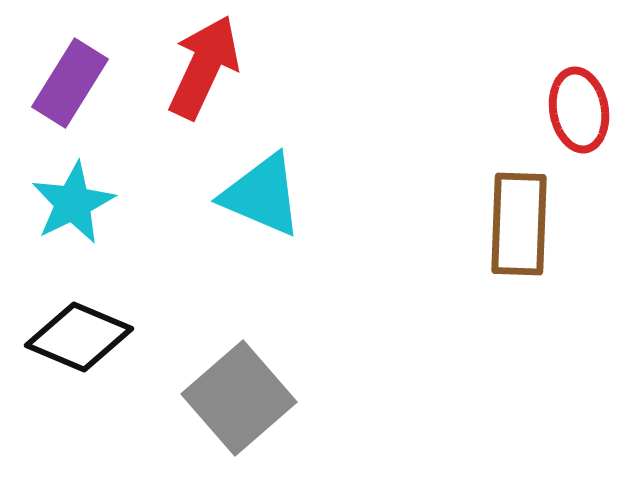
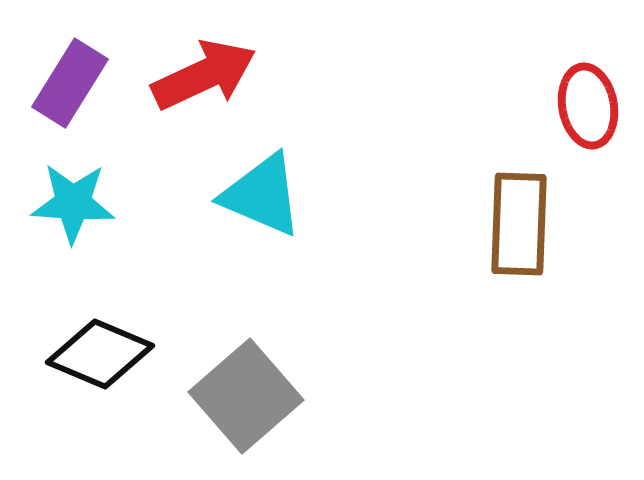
red arrow: moved 8 px down; rotated 40 degrees clockwise
red ellipse: moved 9 px right, 4 px up
cyan star: rotated 30 degrees clockwise
black diamond: moved 21 px right, 17 px down
gray square: moved 7 px right, 2 px up
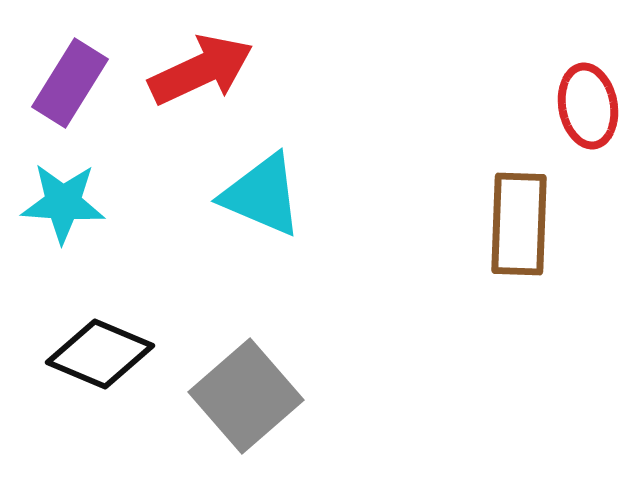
red arrow: moved 3 px left, 5 px up
cyan star: moved 10 px left
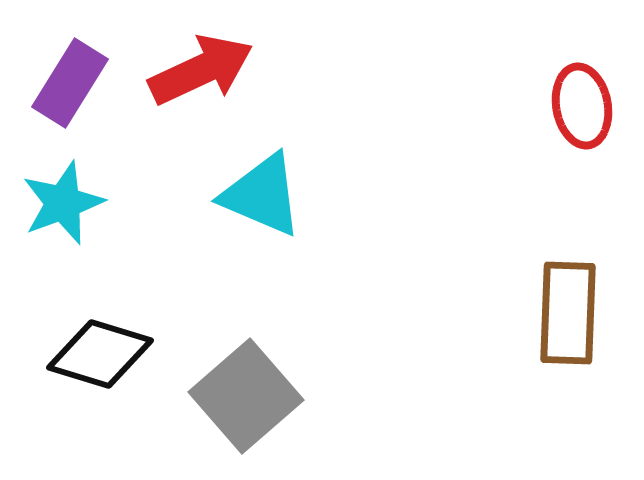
red ellipse: moved 6 px left
cyan star: rotated 24 degrees counterclockwise
brown rectangle: moved 49 px right, 89 px down
black diamond: rotated 6 degrees counterclockwise
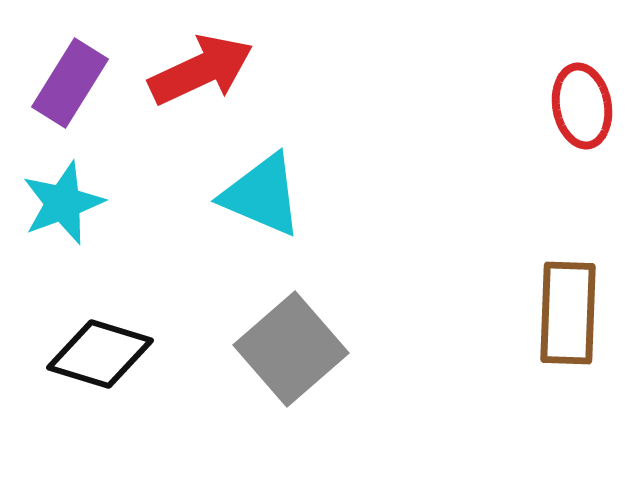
gray square: moved 45 px right, 47 px up
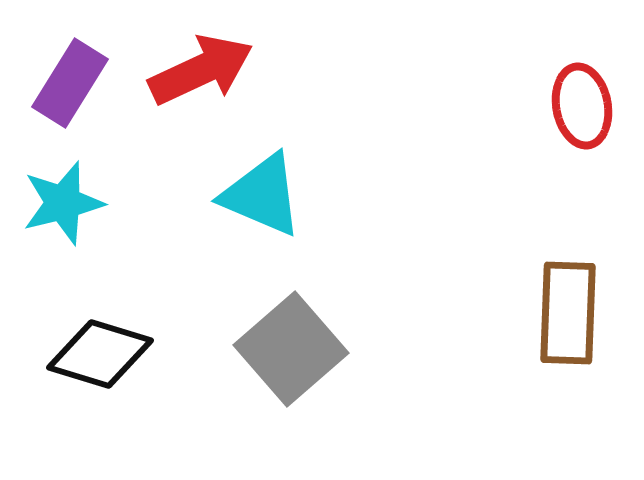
cyan star: rotated 6 degrees clockwise
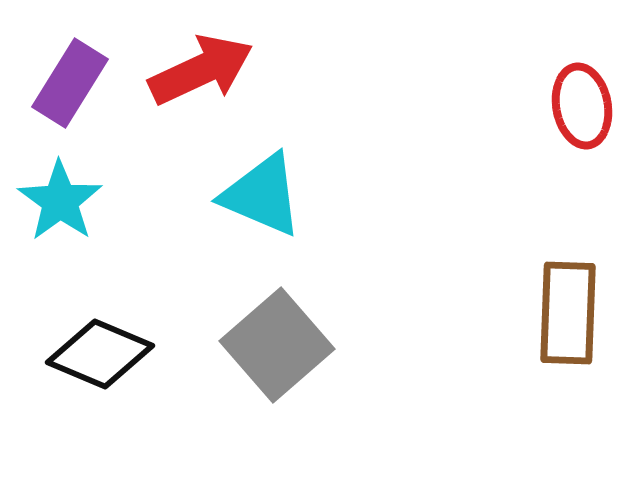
cyan star: moved 3 px left, 2 px up; rotated 22 degrees counterclockwise
gray square: moved 14 px left, 4 px up
black diamond: rotated 6 degrees clockwise
